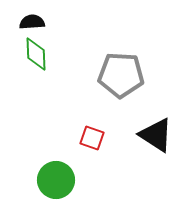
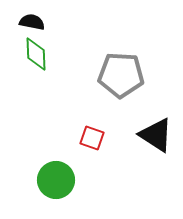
black semicircle: rotated 15 degrees clockwise
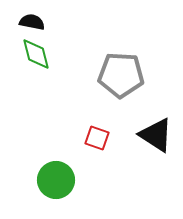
green diamond: rotated 12 degrees counterclockwise
red square: moved 5 px right
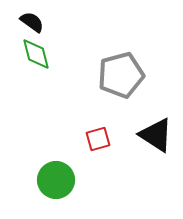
black semicircle: rotated 25 degrees clockwise
gray pentagon: rotated 18 degrees counterclockwise
red square: moved 1 px right, 1 px down; rotated 35 degrees counterclockwise
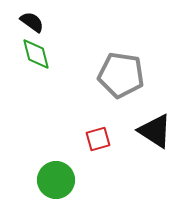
gray pentagon: rotated 24 degrees clockwise
black triangle: moved 1 px left, 4 px up
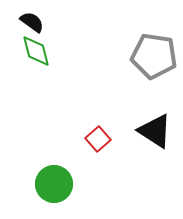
green diamond: moved 3 px up
gray pentagon: moved 33 px right, 19 px up
red square: rotated 25 degrees counterclockwise
green circle: moved 2 px left, 4 px down
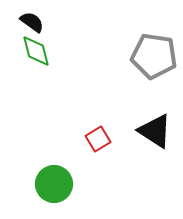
red square: rotated 10 degrees clockwise
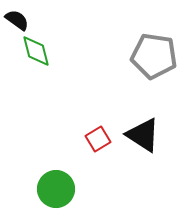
black semicircle: moved 15 px left, 2 px up
black triangle: moved 12 px left, 4 px down
green circle: moved 2 px right, 5 px down
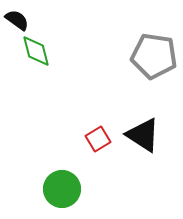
green circle: moved 6 px right
